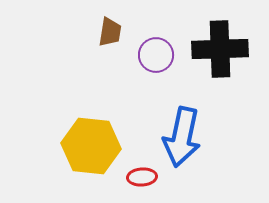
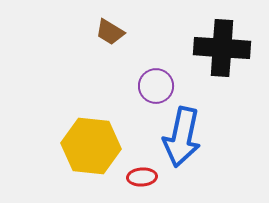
brown trapezoid: rotated 112 degrees clockwise
black cross: moved 2 px right, 1 px up; rotated 6 degrees clockwise
purple circle: moved 31 px down
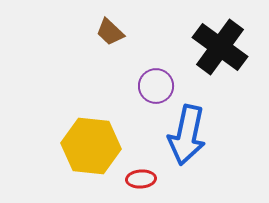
brown trapezoid: rotated 12 degrees clockwise
black cross: moved 2 px left, 1 px up; rotated 32 degrees clockwise
blue arrow: moved 5 px right, 2 px up
red ellipse: moved 1 px left, 2 px down
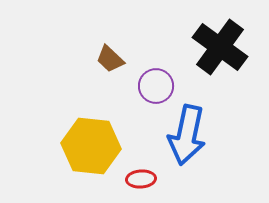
brown trapezoid: moved 27 px down
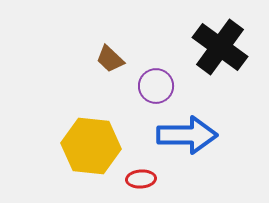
blue arrow: rotated 102 degrees counterclockwise
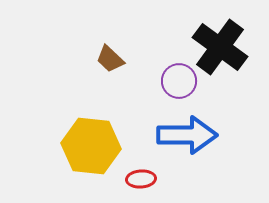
purple circle: moved 23 px right, 5 px up
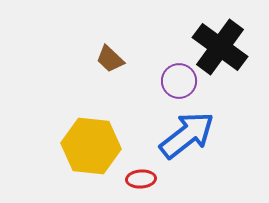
blue arrow: rotated 38 degrees counterclockwise
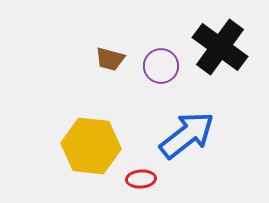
brown trapezoid: rotated 28 degrees counterclockwise
purple circle: moved 18 px left, 15 px up
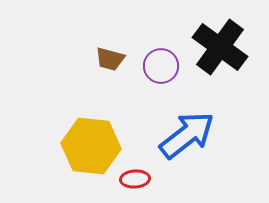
red ellipse: moved 6 px left
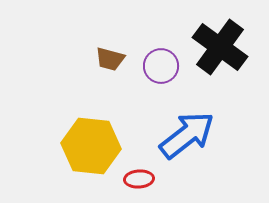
red ellipse: moved 4 px right
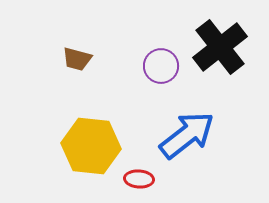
black cross: rotated 16 degrees clockwise
brown trapezoid: moved 33 px left
red ellipse: rotated 8 degrees clockwise
